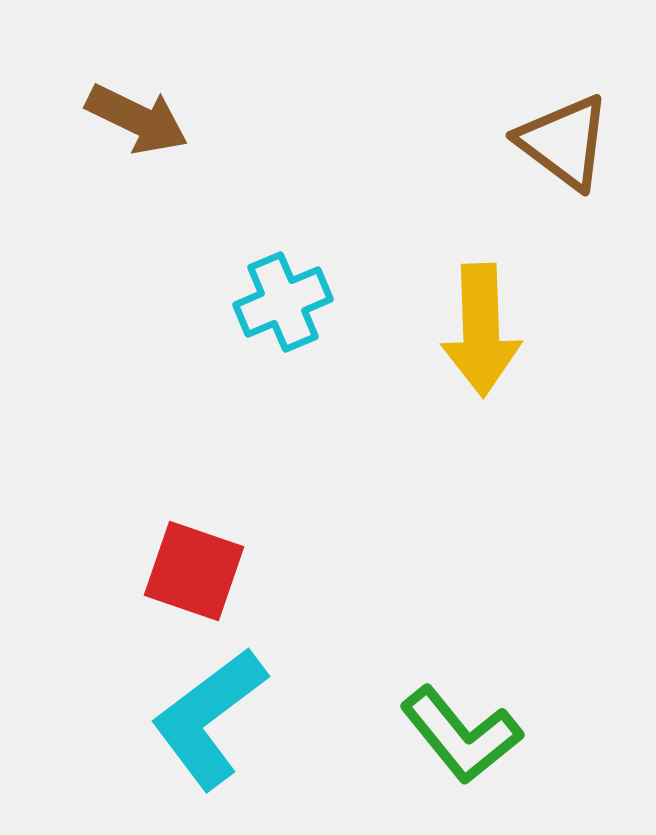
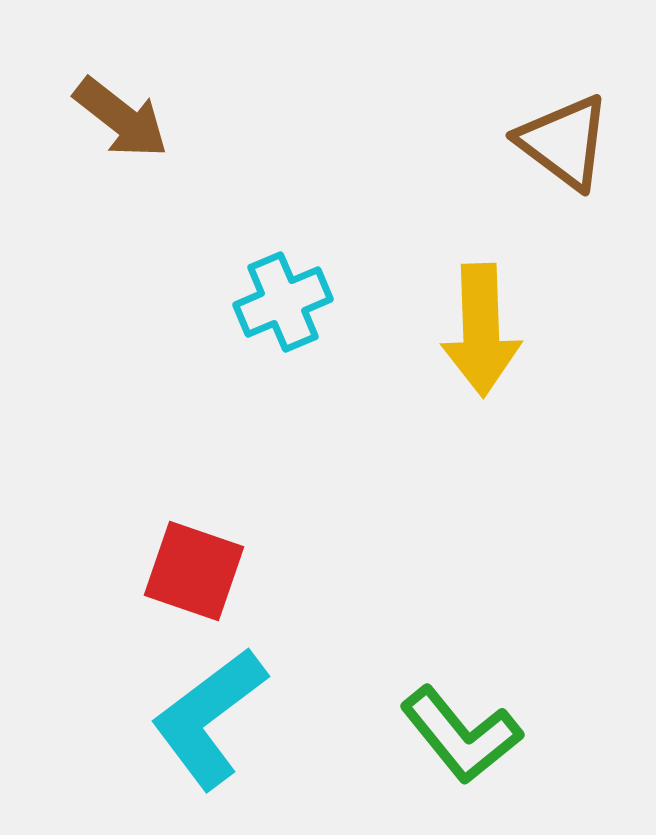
brown arrow: moved 16 px left, 1 px up; rotated 12 degrees clockwise
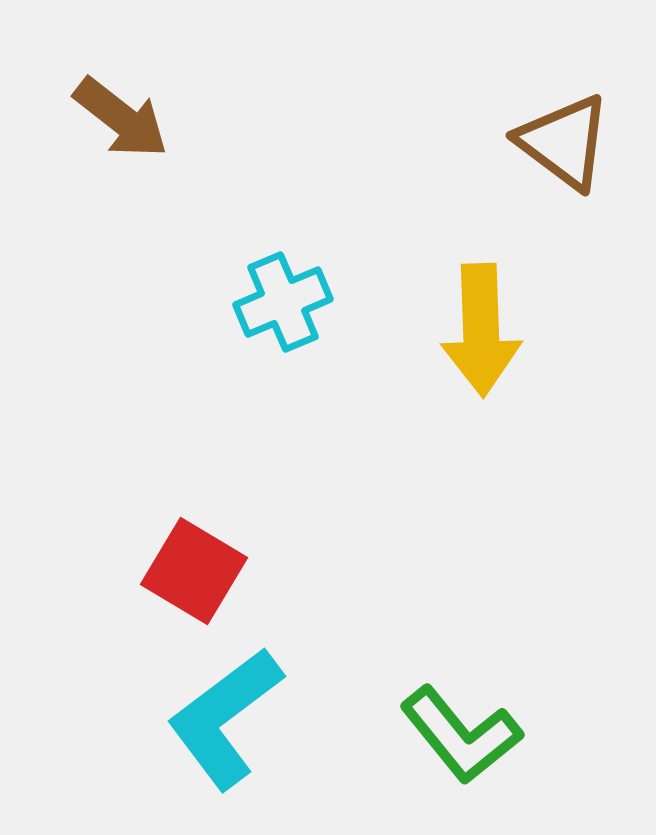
red square: rotated 12 degrees clockwise
cyan L-shape: moved 16 px right
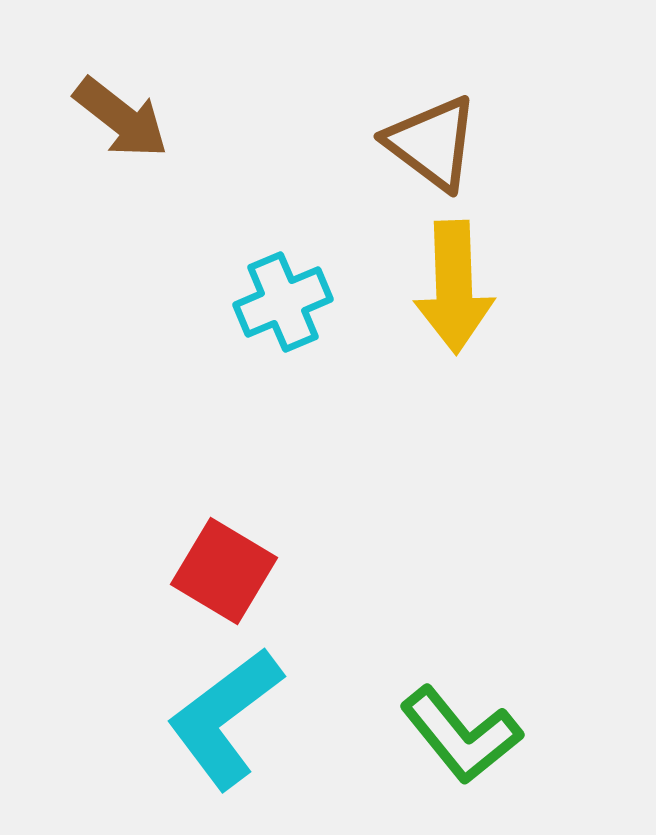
brown triangle: moved 132 px left, 1 px down
yellow arrow: moved 27 px left, 43 px up
red square: moved 30 px right
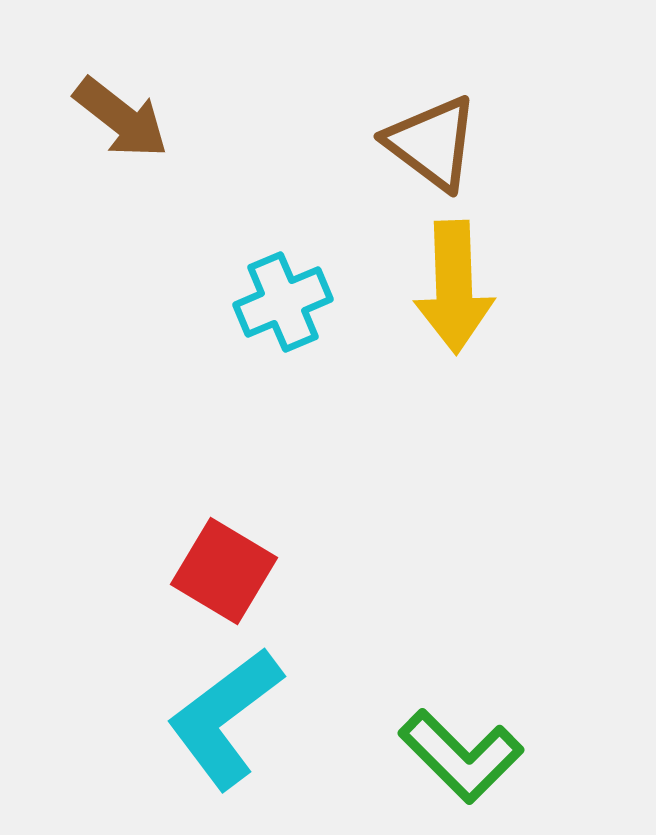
green L-shape: moved 21 px down; rotated 6 degrees counterclockwise
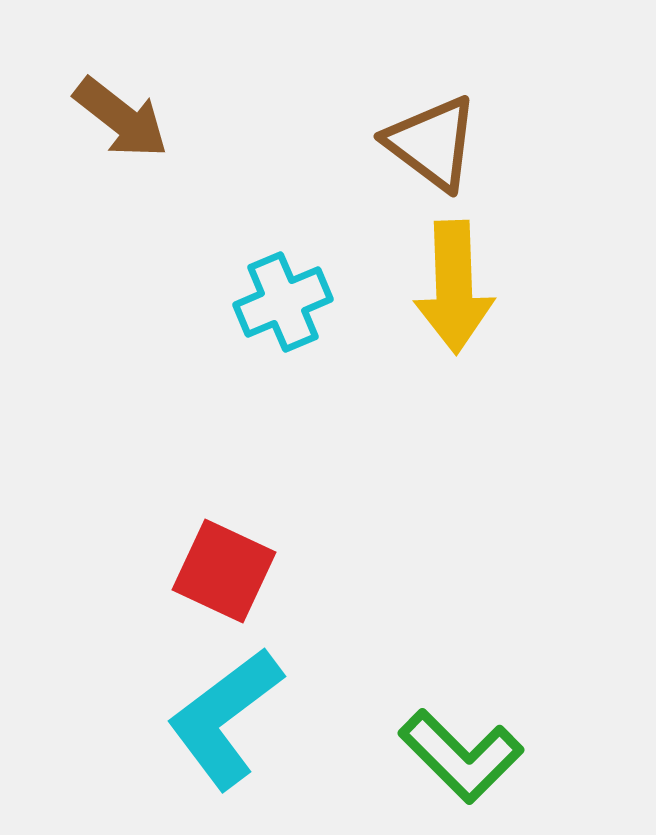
red square: rotated 6 degrees counterclockwise
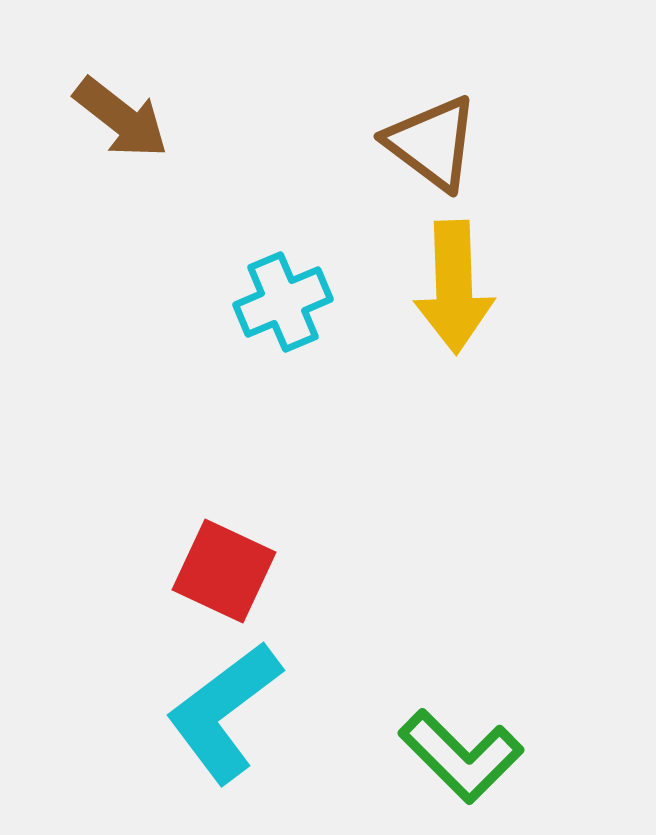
cyan L-shape: moved 1 px left, 6 px up
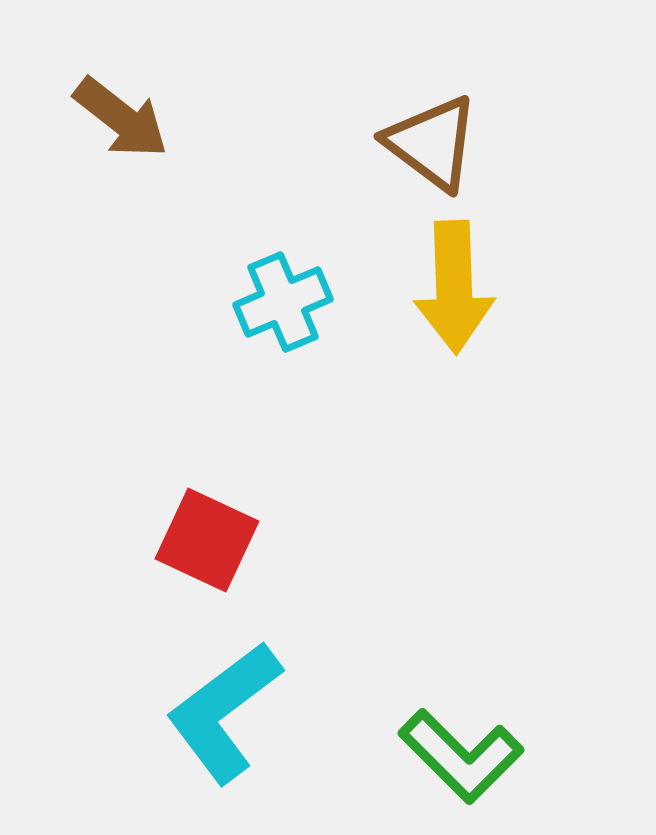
red square: moved 17 px left, 31 px up
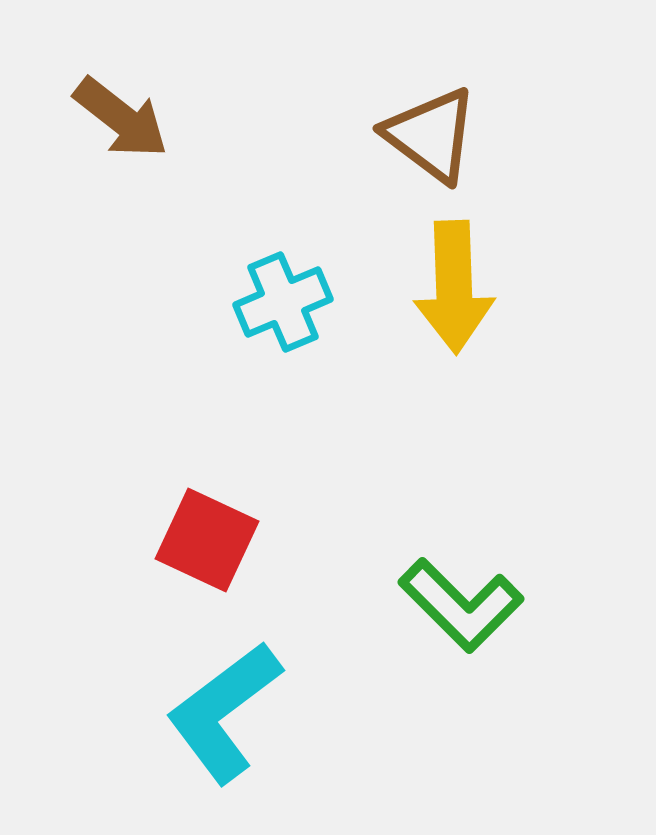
brown triangle: moved 1 px left, 8 px up
green L-shape: moved 151 px up
